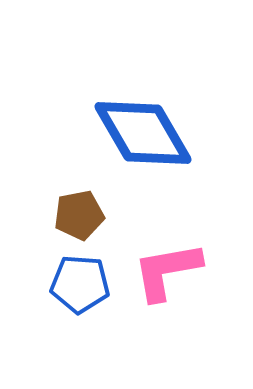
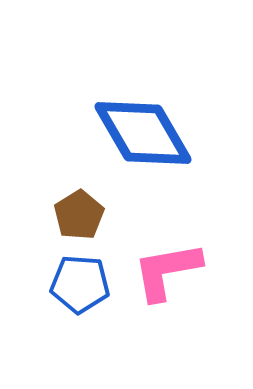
brown pentagon: rotated 21 degrees counterclockwise
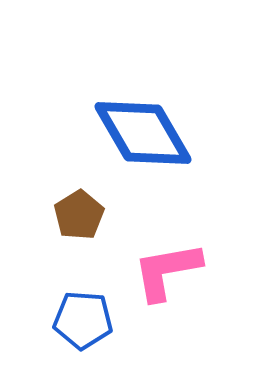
blue pentagon: moved 3 px right, 36 px down
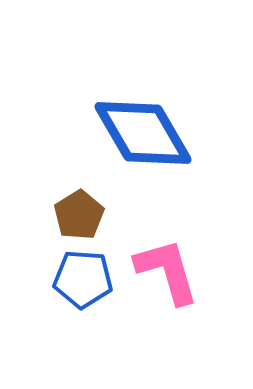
pink L-shape: rotated 84 degrees clockwise
blue pentagon: moved 41 px up
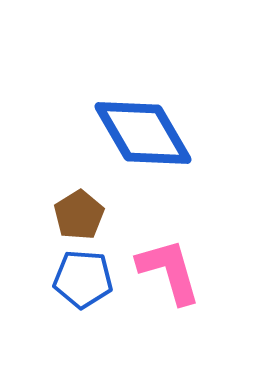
pink L-shape: moved 2 px right
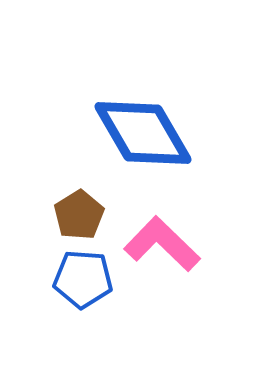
pink L-shape: moved 7 px left, 27 px up; rotated 30 degrees counterclockwise
